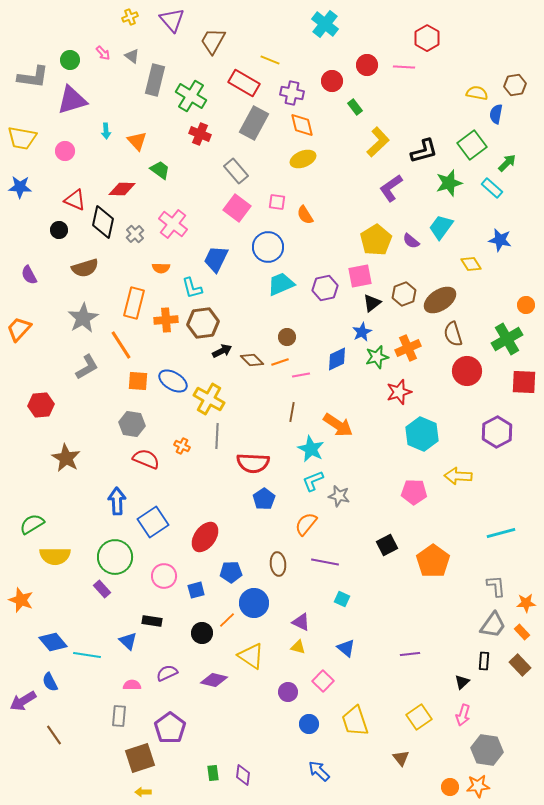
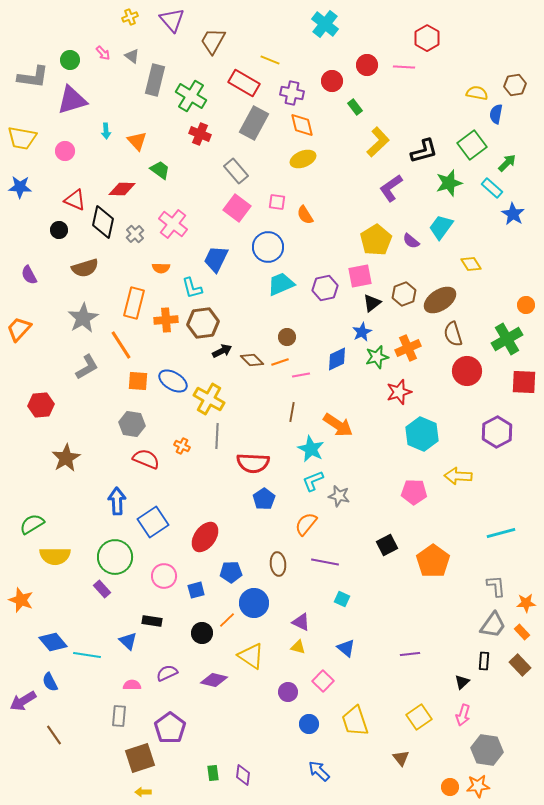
blue star at (500, 240): moved 13 px right, 26 px up; rotated 20 degrees clockwise
brown star at (66, 458): rotated 12 degrees clockwise
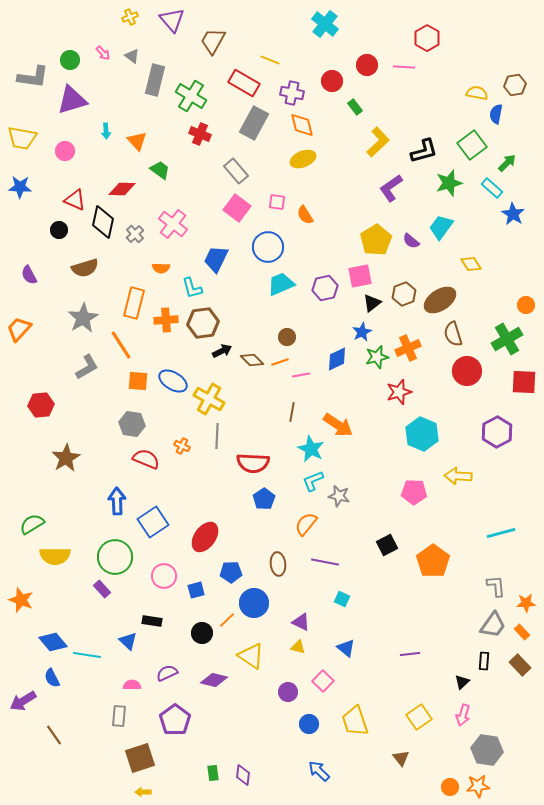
blue semicircle at (50, 682): moved 2 px right, 4 px up
purple pentagon at (170, 728): moved 5 px right, 8 px up
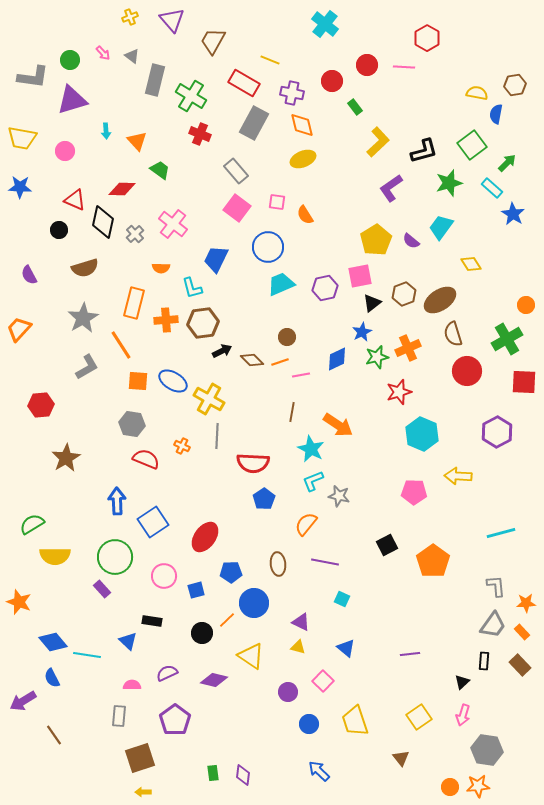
orange star at (21, 600): moved 2 px left, 2 px down
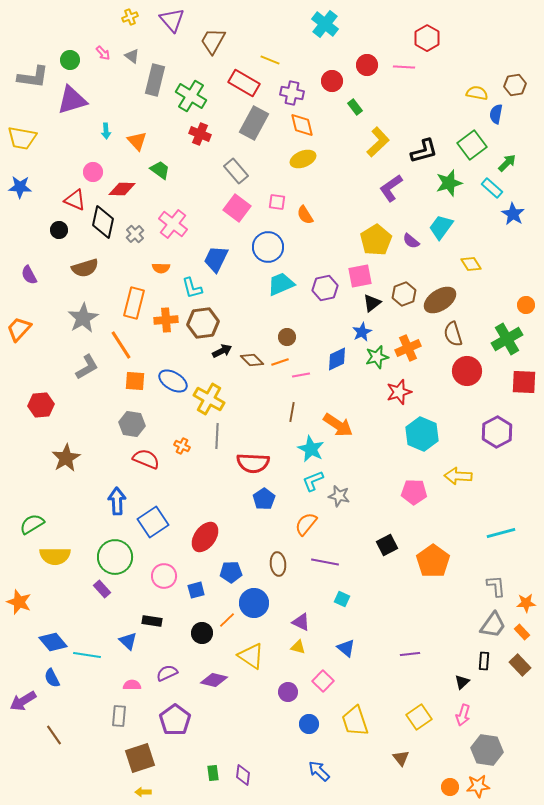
pink circle at (65, 151): moved 28 px right, 21 px down
orange square at (138, 381): moved 3 px left
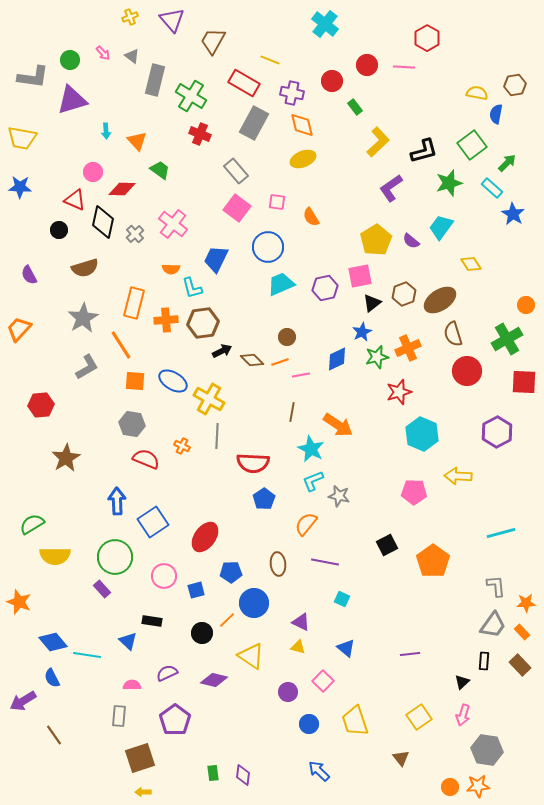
orange semicircle at (305, 215): moved 6 px right, 2 px down
orange semicircle at (161, 268): moved 10 px right, 1 px down
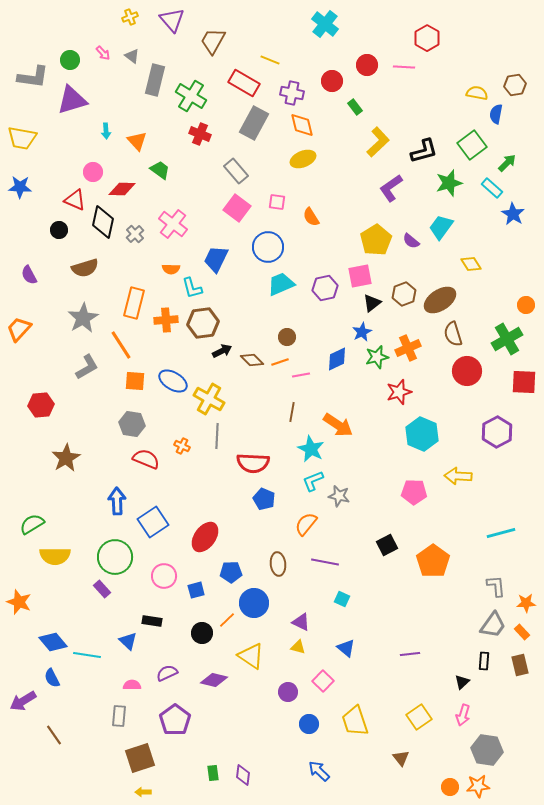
blue pentagon at (264, 499): rotated 15 degrees counterclockwise
brown rectangle at (520, 665): rotated 30 degrees clockwise
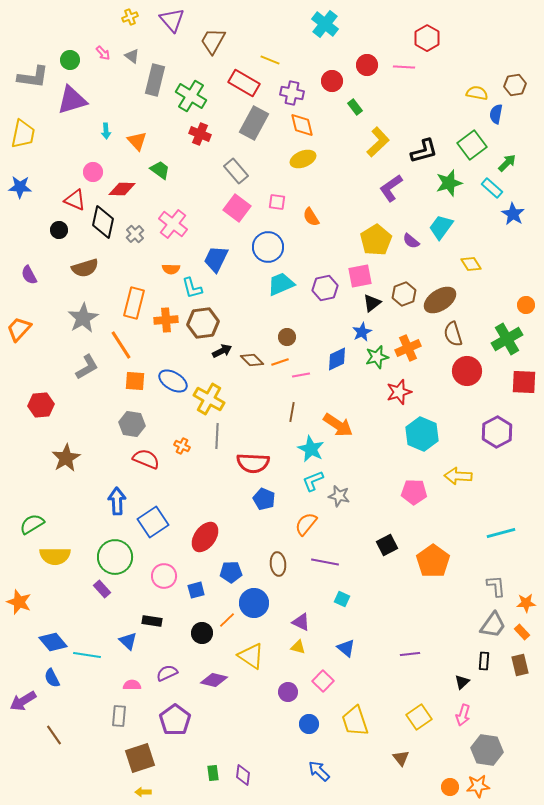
yellow trapezoid at (22, 138): moved 1 px right, 4 px up; rotated 88 degrees counterclockwise
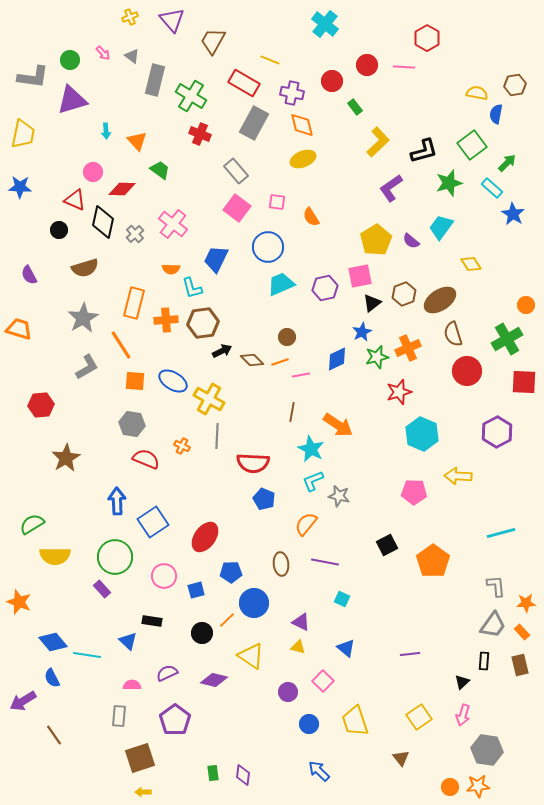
orange trapezoid at (19, 329): rotated 64 degrees clockwise
brown ellipse at (278, 564): moved 3 px right
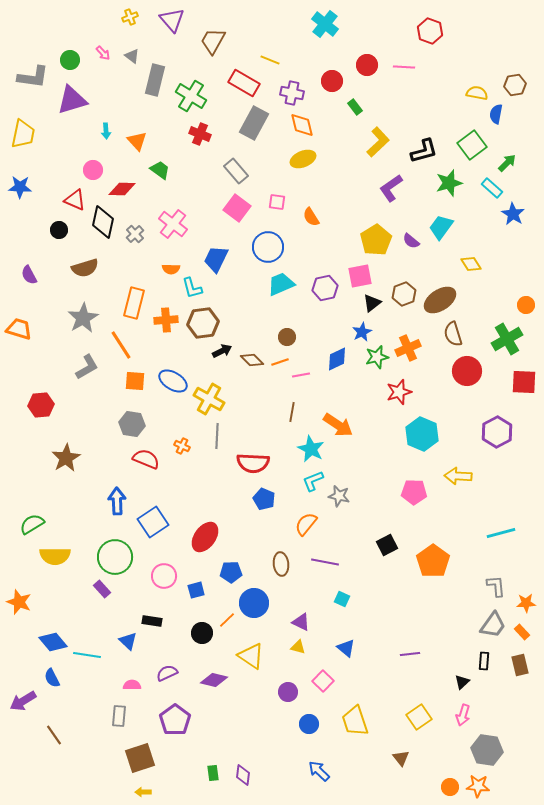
red hexagon at (427, 38): moved 3 px right, 7 px up; rotated 10 degrees counterclockwise
pink circle at (93, 172): moved 2 px up
orange star at (478, 786): rotated 10 degrees clockwise
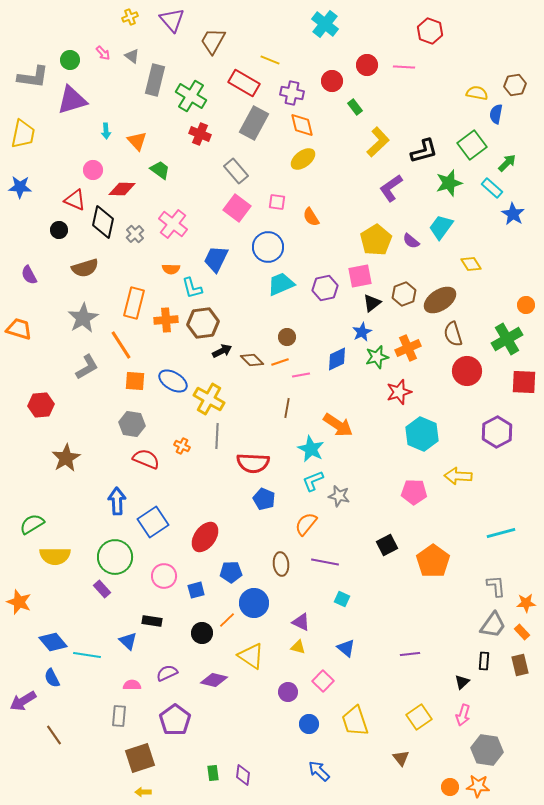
yellow ellipse at (303, 159): rotated 15 degrees counterclockwise
brown line at (292, 412): moved 5 px left, 4 px up
